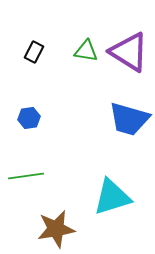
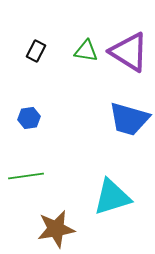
black rectangle: moved 2 px right, 1 px up
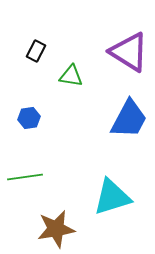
green triangle: moved 15 px left, 25 px down
blue trapezoid: rotated 78 degrees counterclockwise
green line: moved 1 px left, 1 px down
